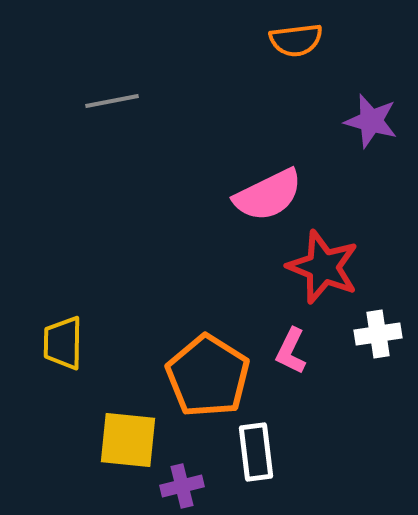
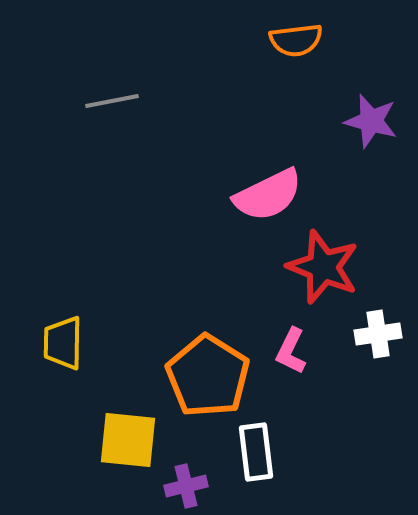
purple cross: moved 4 px right
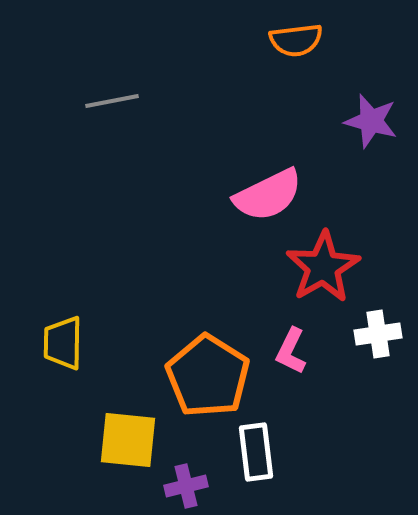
red star: rotated 20 degrees clockwise
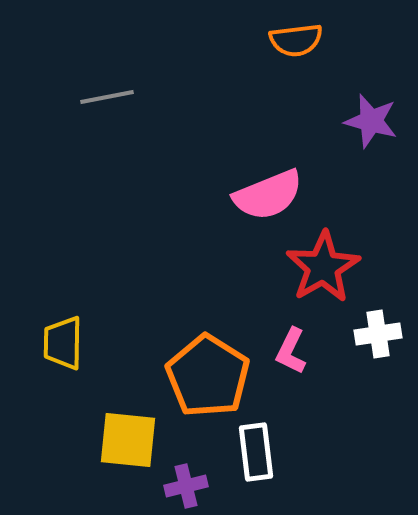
gray line: moved 5 px left, 4 px up
pink semicircle: rotated 4 degrees clockwise
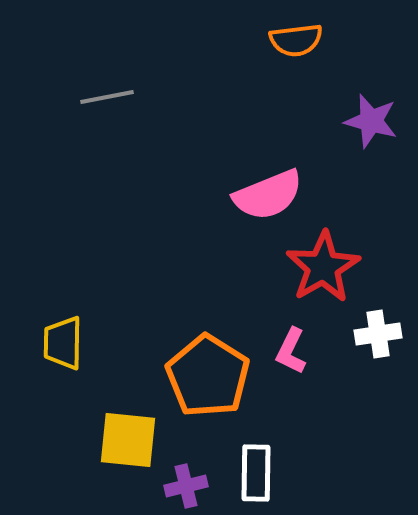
white rectangle: moved 21 px down; rotated 8 degrees clockwise
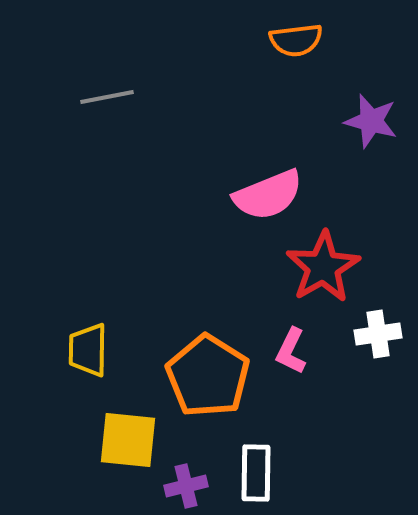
yellow trapezoid: moved 25 px right, 7 px down
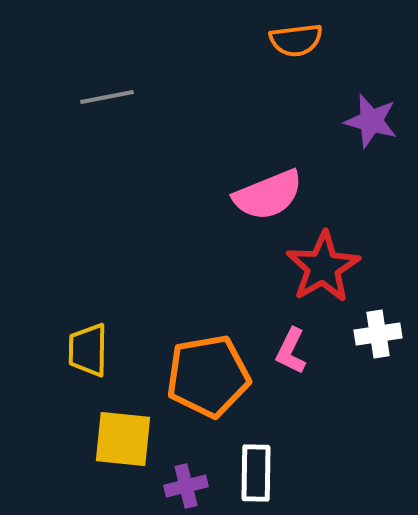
orange pentagon: rotated 30 degrees clockwise
yellow square: moved 5 px left, 1 px up
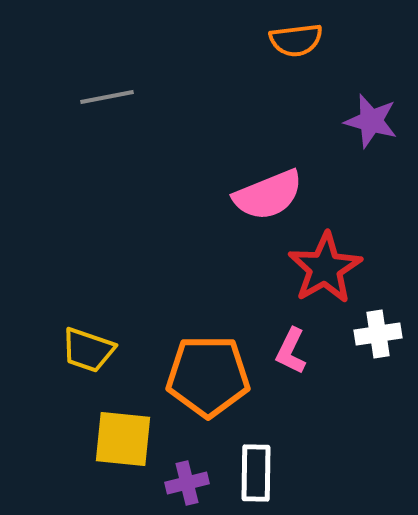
red star: moved 2 px right, 1 px down
yellow trapezoid: rotated 72 degrees counterclockwise
orange pentagon: rotated 10 degrees clockwise
purple cross: moved 1 px right, 3 px up
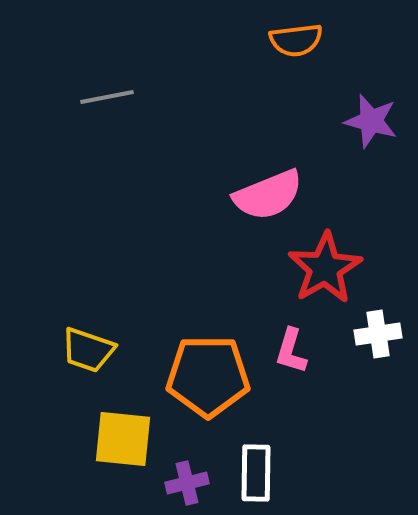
pink L-shape: rotated 9 degrees counterclockwise
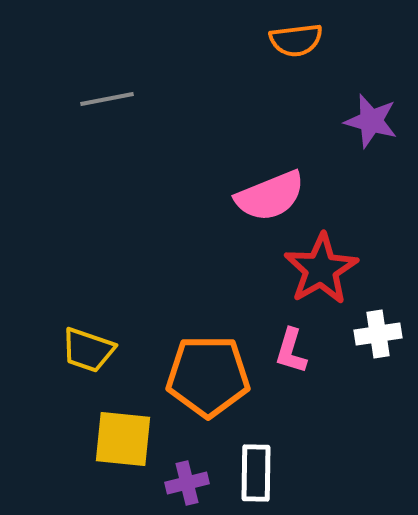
gray line: moved 2 px down
pink semicircle: moved 2 px right, 1 px down
red star: moved 4 px left, 1 px down
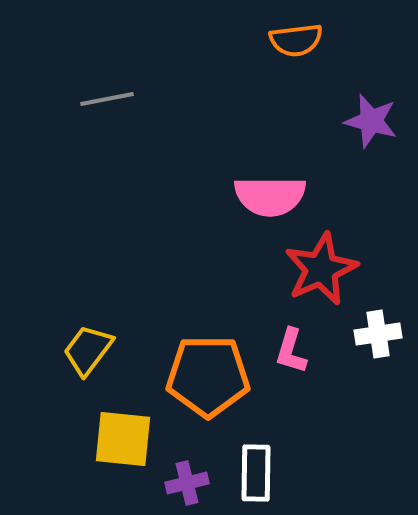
pink semicircle: rotated 22 degrees clockwise
red star: rotated 6 degrees clockwise
yellow trapezoid: rotated 108 degrees clockwise
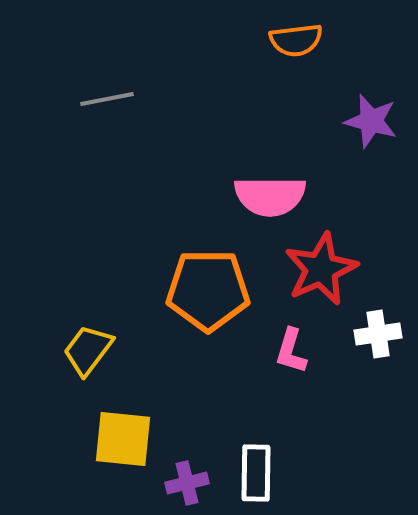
orange pentagon: moved 86 px up
